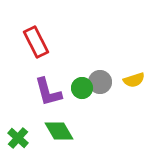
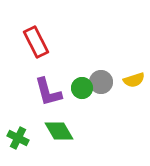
gray circle: moved 1 px right
green cross: rotated 15 degrees counterclockwise
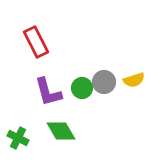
gray circle: moved 3 px right
green diamond: moved 2 px right
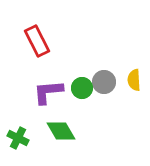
red rectangle: moved 1 px right, 1 px up
yellow semicircle: rotated 105 degrees clockwise
purple L-shape: rotated 100 degrees clockwise
